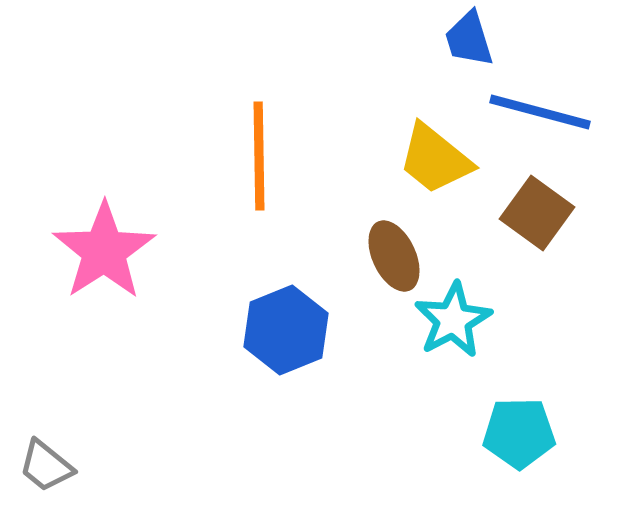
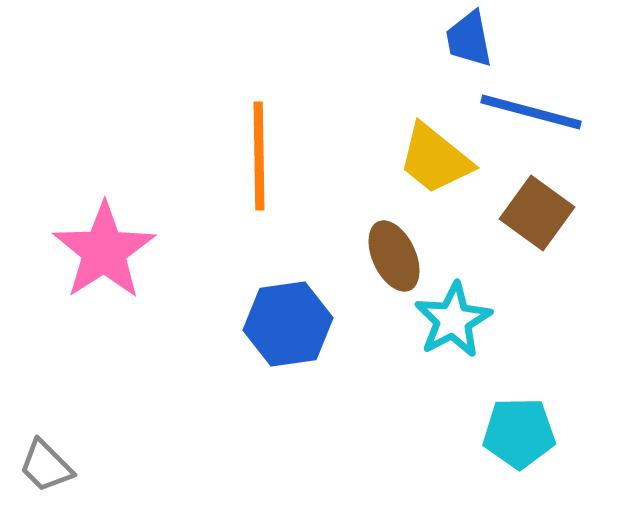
blue trapezoid: rotated 6 degrees clockwise
blue line: moved 9 px left
blue hexagon: moved 2 px right, 6 px up; rotated 14 degrees clockwise
gray trapezoid: rotated 6 degrees clockwise
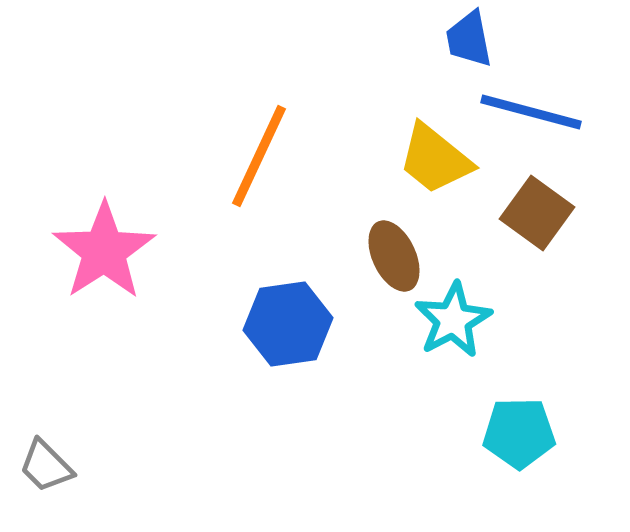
orange line: rotated 26 degrees clockwise
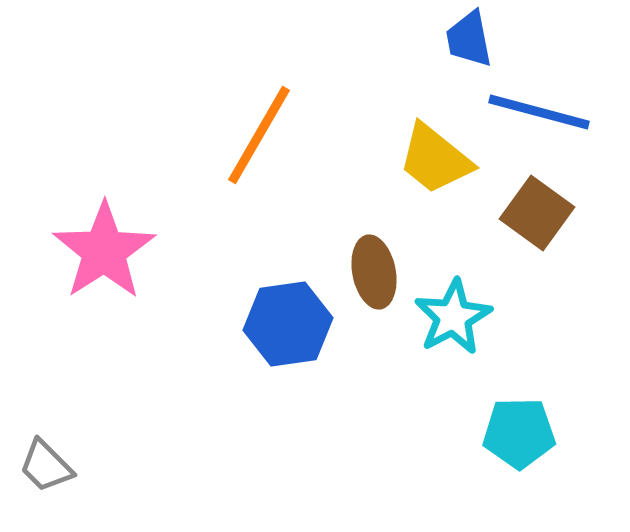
blue line: moved 8 px right
orange line: moved 21 px up; rotated 5 degrees clockwise
brown ellipse: moved 20 px left, 16 px down; rotated 14 degrees clockwise
cyan star: moved 3 px up
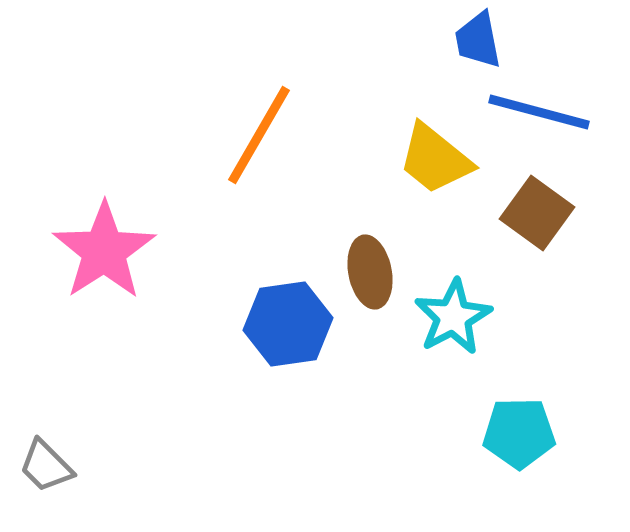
blue trapezoid: moved 9 px right, 1 px down
brown ellipse: moved 4 px left
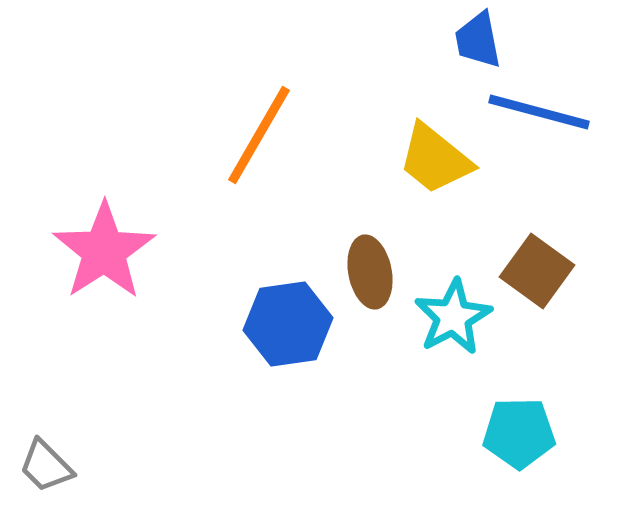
brown square: moved 58 px down
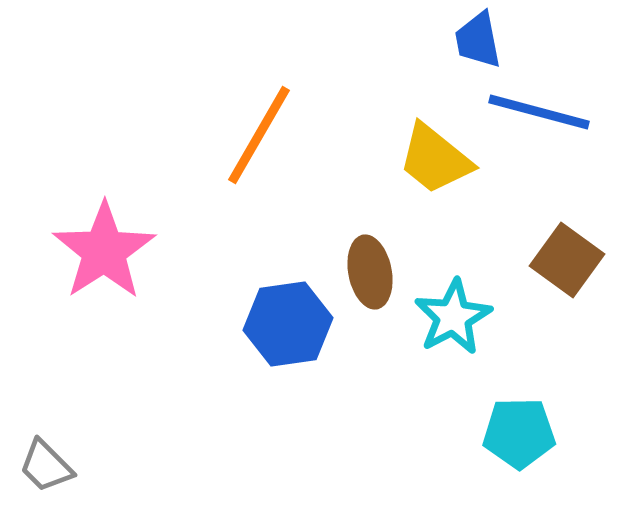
brown square: moved 30 px right, 11 px up
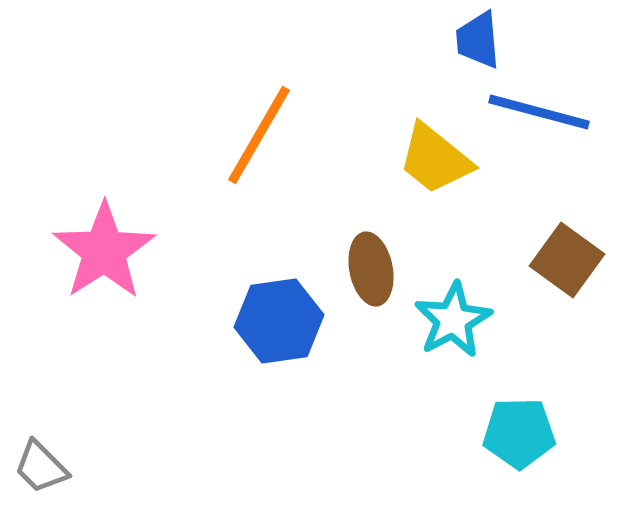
blue trapezoid: rotated 6 degrees clockwise
brown ellipse: moved 1 px right, 3 px up
cyan star: moved 3 px down
blue hexagon: moved 9 px left, 3 px up
gray trapezoid: moved 5 px left, 1 px down
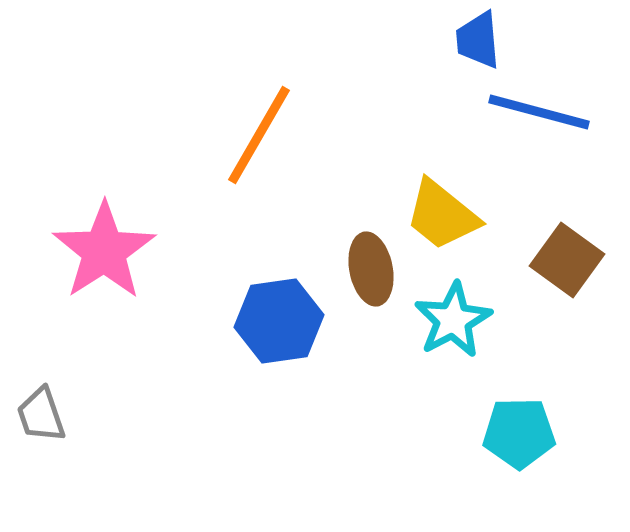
yellow trapezoid: moved 7 px right, 56 px down
gray trapezoid: moved 52 px up; rotated 26 degrees clockwise
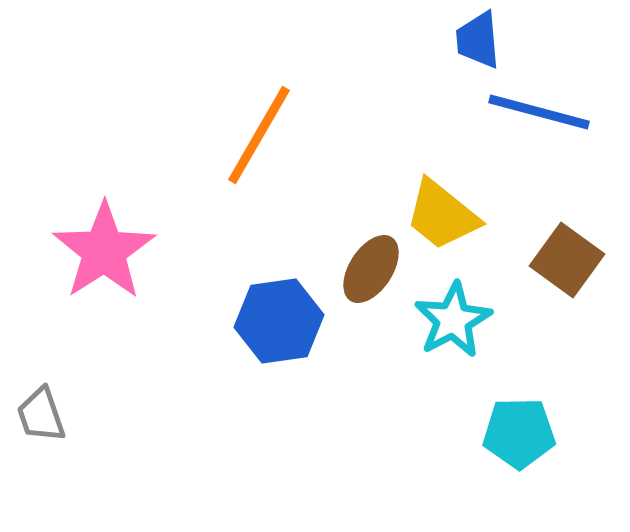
brown ellipse: rotated 44 degrees clockwise
